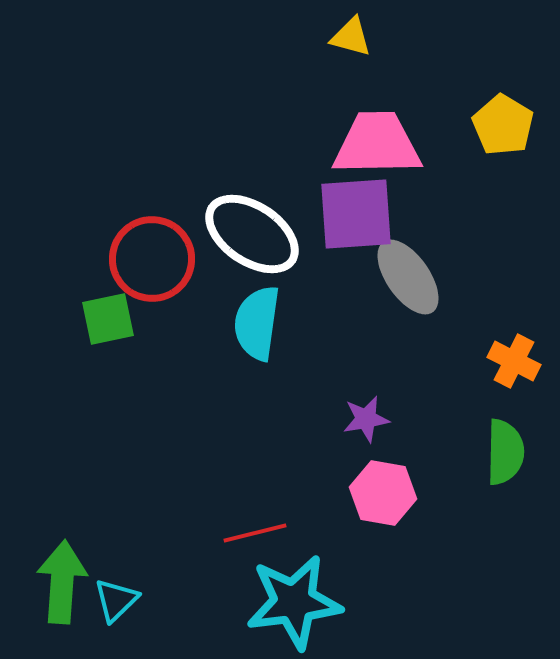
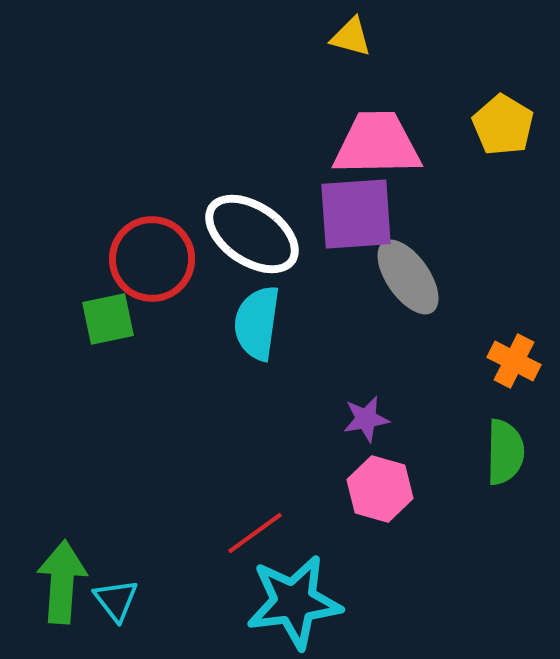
pink hexagon: moved 3 px left, 4 px up; rotated 6 degrees clockwise
red line: rotated 22 degrees counterclockwise
cyan triangle: rotated 24 degrees counterclockwise
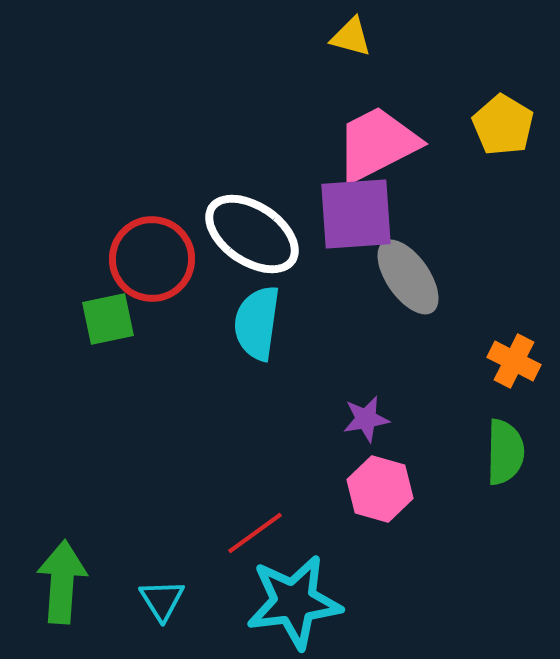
pink trapezoid: rotated 26 degrees counterclockwise
cyan triangle: moved 46 px right; rotated 6 degrees clockwise
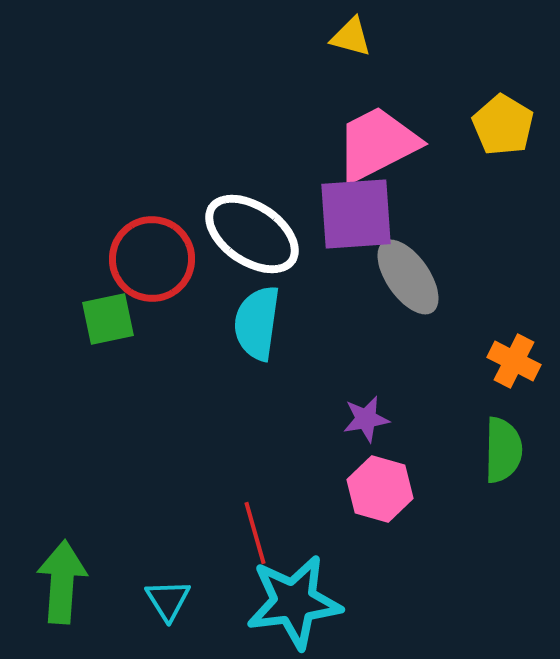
green semicircle: moved 2 px left, 2 px up
red line: rotated 70 degrees counterclockwise
cyan triangle: moved 6 px right
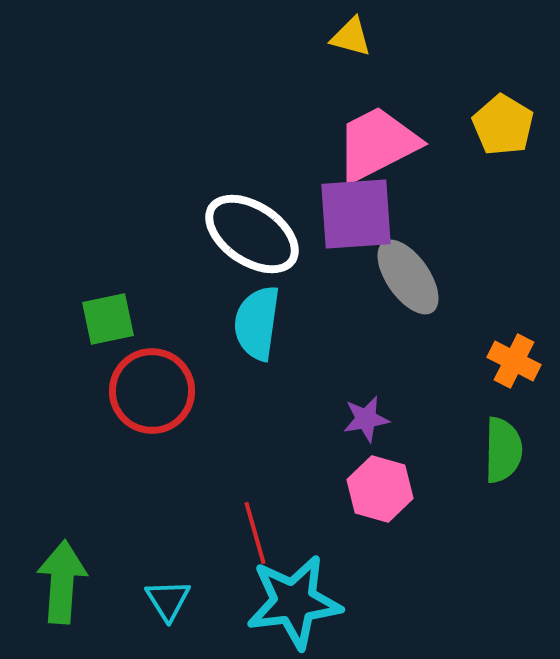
red circle: moved 132 px down
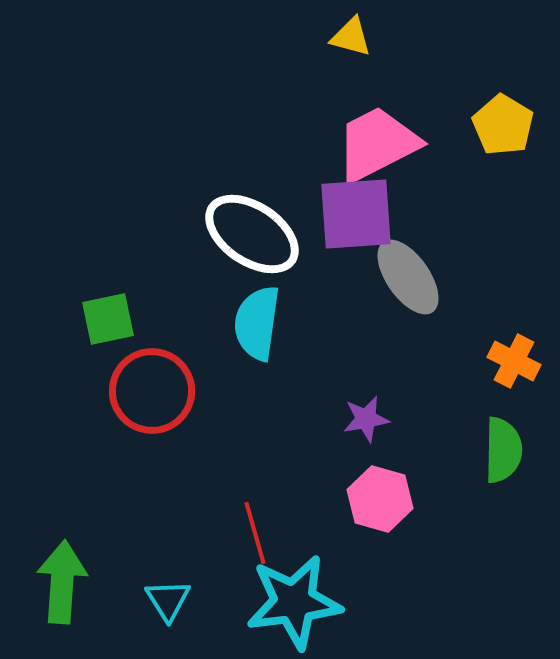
pink hexagon: moved 10 px down
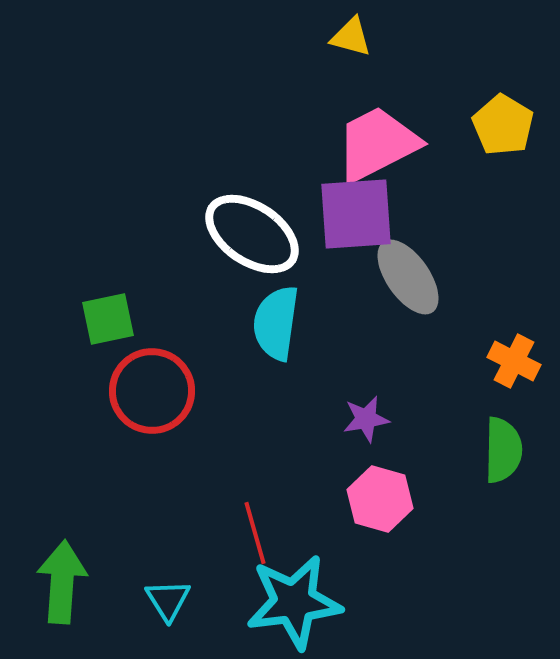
cyan semicircle: moved 19 px right
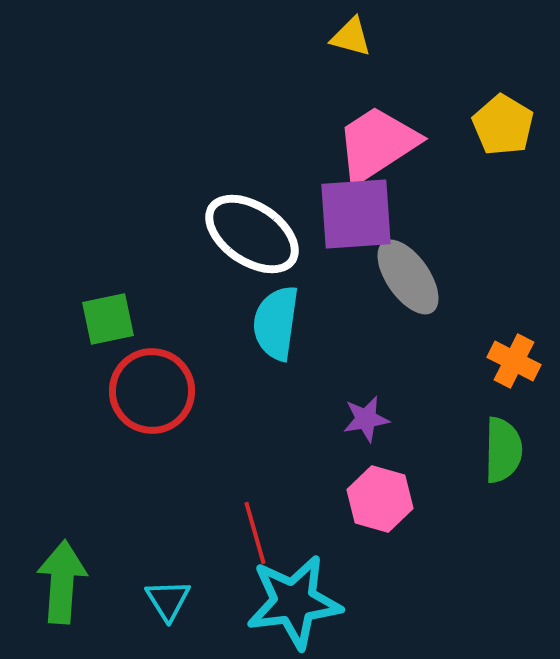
pink trapezoid: rotated 6 degrees counterclockwise
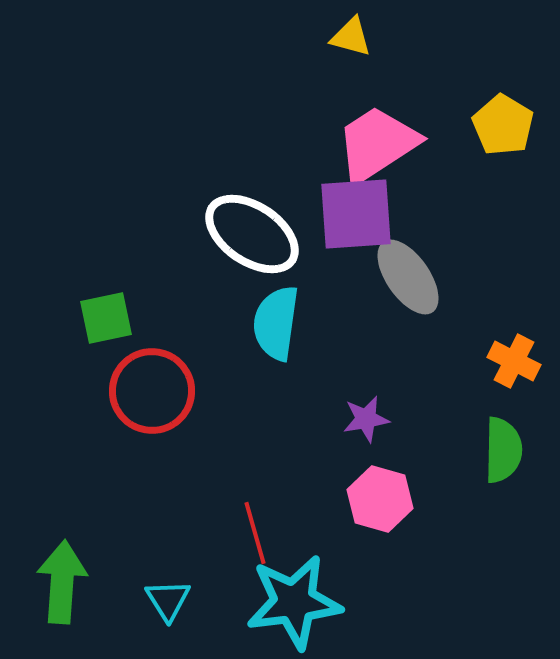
green square: moved 2 px left, 1 px up
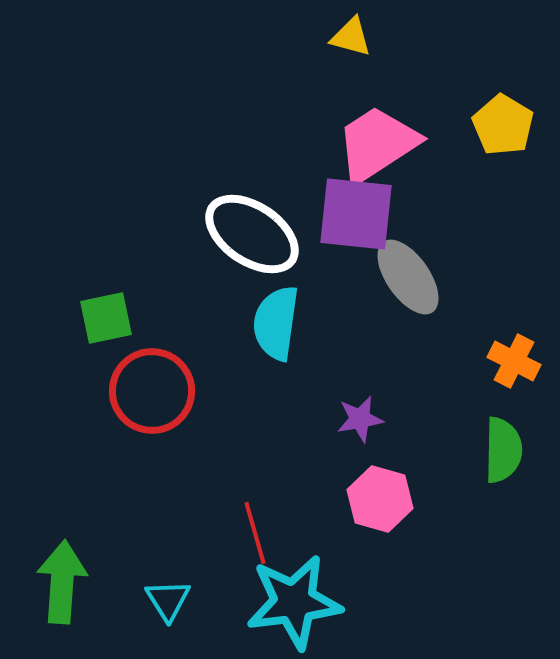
purple square: rotated 10 degrees clockwise
purple star: moved 6 px left
